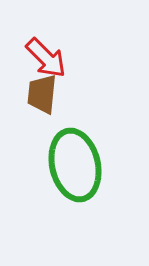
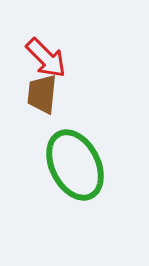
green ellipse: rotated 14 degrees counterclockwise
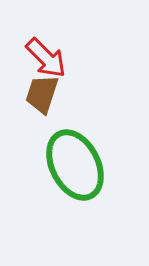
brown trapezoid: rotated 12 degrees clockwise
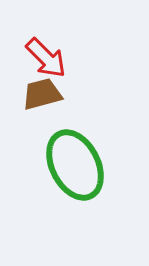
brown trapezoid: rotated 57 degrees clockwise
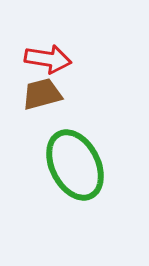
red arrow: moved 2 px right, 1 px down; rotated 36 degrees counterclockwise
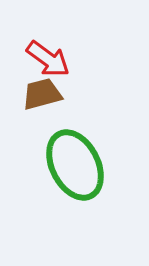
red arrow: rotated 27 degrees clockwise
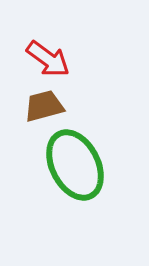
brown trapezoid: moved 2 px right, 12 px down
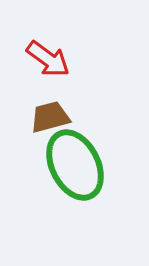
brown trapezoid: moved 6 px right, 11 px down
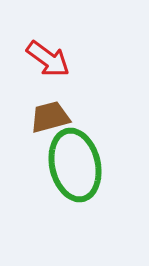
green ellipse: rotated 14 degrees clockwise
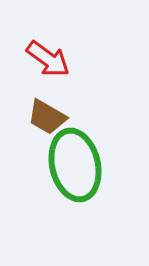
brown trapezoid: moved 3 px left; rotated 135 degrees counterclockwise
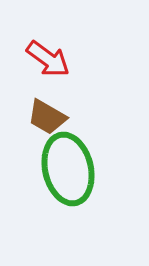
green ellipse: moved 7 px left, 4 px down
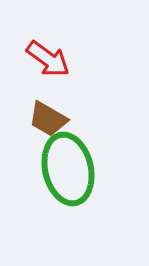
brown trapezoid: moved 1 px right, 2 px down
